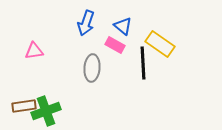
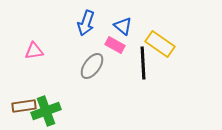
gray ellipse: moved 2 px up; rotated 32 degrees clockwise
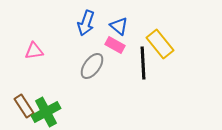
blue triangle: moved 4 px left
yellow rectangle: rotated 16 degrees clockwise
brown rectangle: rotated 65 degrees clockwise
green cross: moved 1 px down; rotated 8 degrees counterclockwise
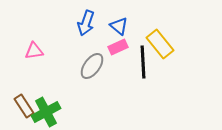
pink rectangle: moved 3 px right, 2 px down; rotated 54 degrees counterclockwise
black line: moved 1 px up
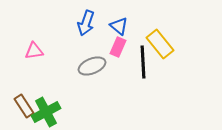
pink rectangle: rotated 42 degrees counterclockwise
gray ellipse: rotated 32 degrees clockwise
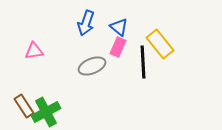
blue triangle: moved 1 px down
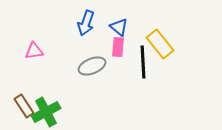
pink rectangle: rotated 18 degrees counterclockwise
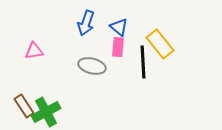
gray ellipse: rotated 36 degrees clockwise
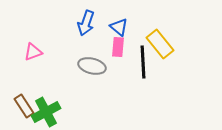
pink triangle: moved 1 px left, 1 px down; rotated 12 degrees counterclockwise
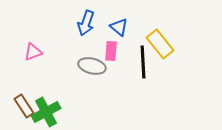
pink rectangle: moved 7 px left, 4 px down
